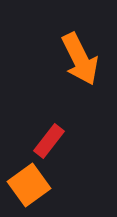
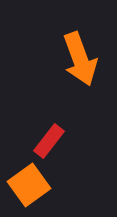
orange arrow: rotated 6 degrees clockwise
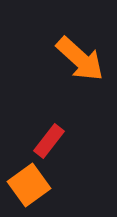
orange arrow: rotated 28 degrees counterclockwise
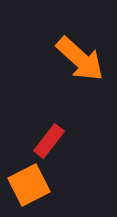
orange square: rotated 9 degrees clockwise
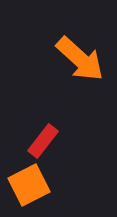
red rectangle: moved 6 px left
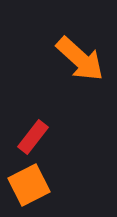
red rectangle: moved 10 px left, 4 px up
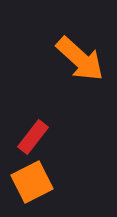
orange square: moved 3 px right, 3 px up
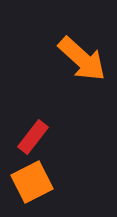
orange arrow: moved 2 px right
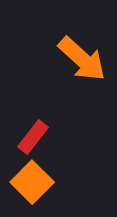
orange square: rotated 18 degrees counterclockwise
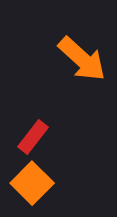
orange square: moved 1 px down
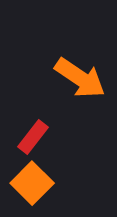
orange arrow: moved 2 px left, 19 px down; rotated 8 degrees counterclockwise
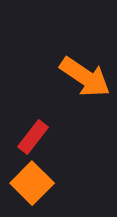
orange arrow: moved 5 px right, 1 px up
